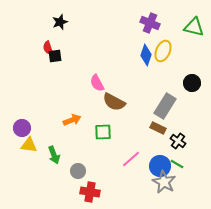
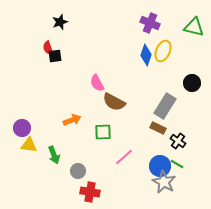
pink line: moved 7 px left, 2 px up
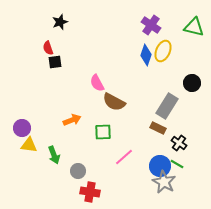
purple cross: moved 1 px right, 2 px down; rotated 12 degrees clockwise
black square: moved 6 px down
gray rectangle: moved 2 px right
black cross: moved 1 px right, 2 px down
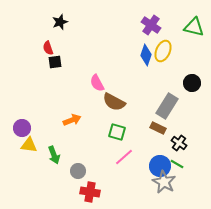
green square: moved 14 px right; rotated 18 degrees clockwise
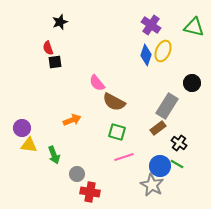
pink semicircle: rotated 12 degrees counterclockwise
brown rectangle: rotated 63 degrees counterclockwise
pink line: rotated 24 degrees clockwise
gray circle: moved 1 px left, 3 px down
gray star: moved 12 px left, 3 px down
